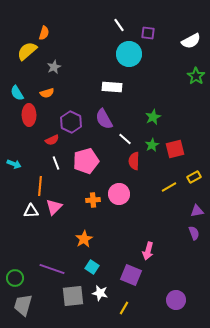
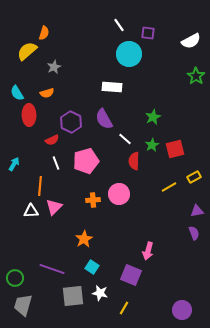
cyan arrow at (14, 164): rotated 80 degrees counterclockwise
purple circle at (176, 300): moved 6 px right, 10 px down
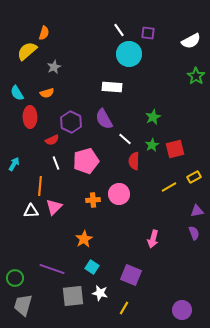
white line at (119, 25): moved 5 px down
red ellipse at (29, 115): moved 1 px right, 2 px down
pink arrow at (148, 251): moved 5 px right, 12 px up
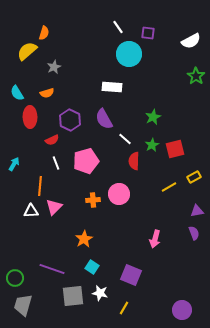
white line at (119, 30): moved 1 px left, 3 px up
purple hexagon at (71, 122): moved 1 px left, 2 px up
pink arrow at (153, 239): moved 2 px right
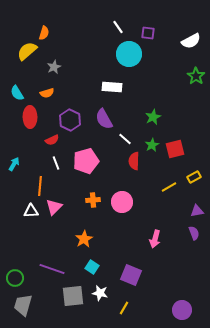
pink circle at (119, 194): moved 3 px right, 8 px down
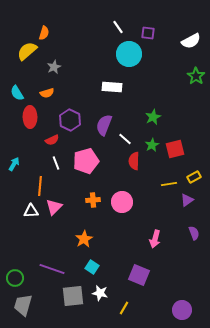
purple semicircle at (104, 119): moved 6 px down; rotated 50 degrees clockwise
yellow line at (169, 187): moved 3 px up; rotated 21 degrees clockwise
purple triangle at (197, 211): moved 10 px left, 11 px up; rotated 24 degrees counterclockwise
purple square at (131, 275): moved 8 px right
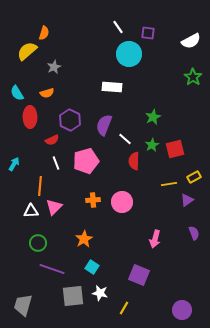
green star at (196, 76): moved 3 px left, 1 px down
green circle at (15, 278): moved 23 px right, 35 px up
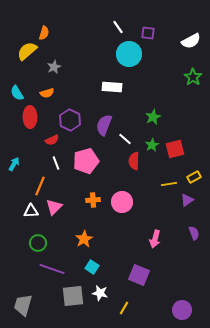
orange line at (40, 186): rotated 18 degrees clockwise
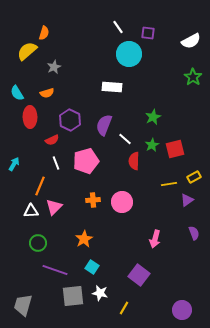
purple line at (52, 269): moved 3 px right, 1 px down
purple square at (139, 275): rotated 15 degrees clockwise
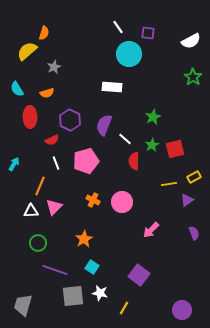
cyan semicircle at (17, 93): moved 4 px up
orange cross at (93, 200): rotated 32 degrees clockwise
pink arrow at (155, 239): moved 4 px left, 9 px up; rotated 30 degrees clockwise
